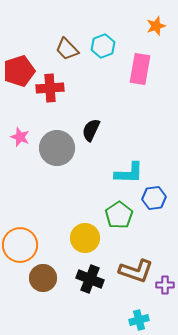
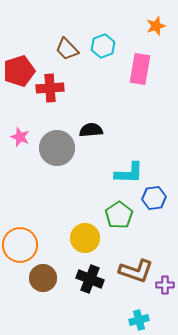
black semicircle: rotated 60 degrees clockwise
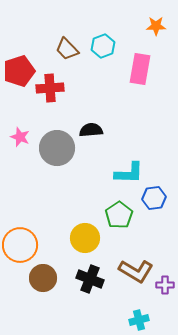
orange star: rotated 18 degrees clockwise
brown L-shape: rotated 12 degrees clockwise
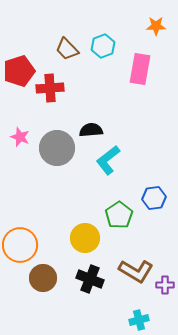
cyan L-shape: moved 21 px left, 13 px up; rotated 140 degrees clockwise
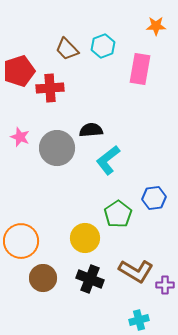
green pentagon: moved 1 px left, 1 px up
orange circle: moved 1 px right, 4 px up
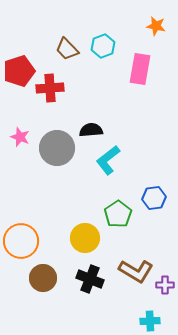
orange star: rotated 12 degrees clockwise
cyan cross: moved 11 px right, 1 px down; rotated 12 degrees clockwise
